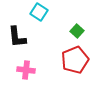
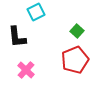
cyan square: moved 3 px left; rotated 30 degrees clockwise
pink cross: rotated 36 degrees clockwise
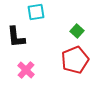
cyan square: rotated 18 degrees clockwise
black L-shape: moved 1 px left
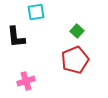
pink cross: moved 11 px down; rotated 30 degrees clockwise
